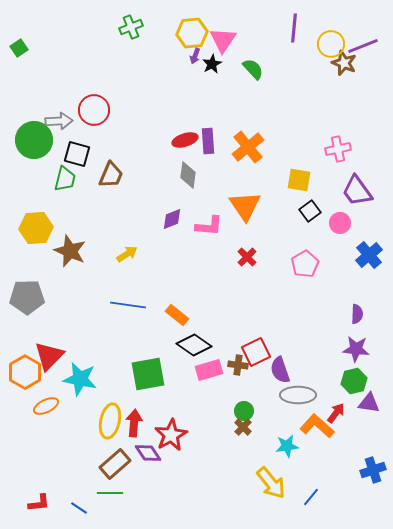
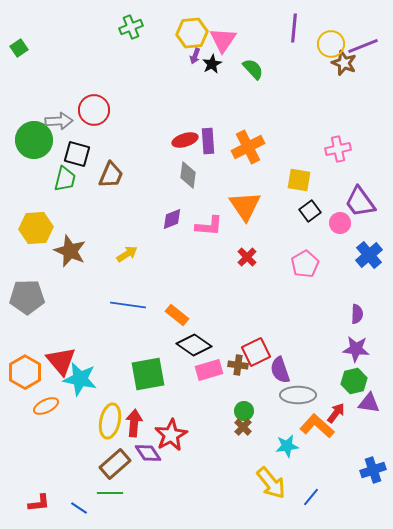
orange cross at (248, 147): rotated 12 degrees clockwise
purple trapezoid at (357, 191): moved 3 px right, 11 px down
red triangle at (49, 356): moved 12 px right, 5 px down; rotated 24 degrees counterclockwise
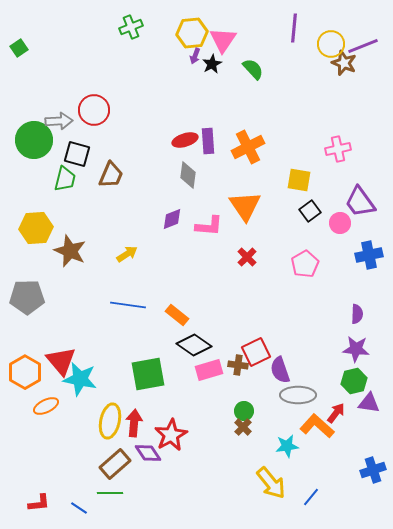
blue cross at (369, 255): rotated 28 degrees clockwise
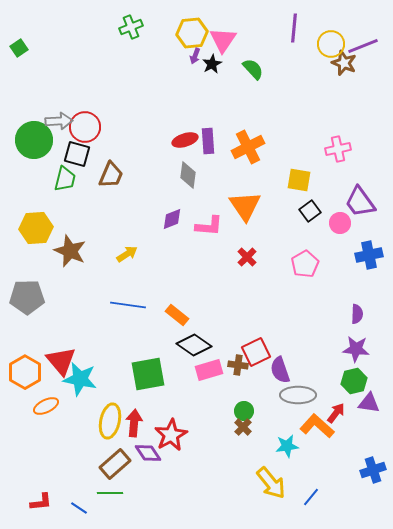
red circle at (94, 110): moved 9 px left, 17 px down
red L-shape at (39, 503): moved 2 px right, 1 px up
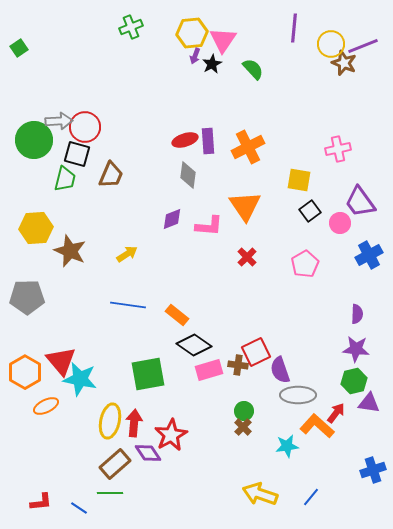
blue cross at (369, 255): rotated 16 degrees counterclockwise
yellow arrow at (271, 483): moved 11 px left, 11 px down; rotated 148 degrees clockwise
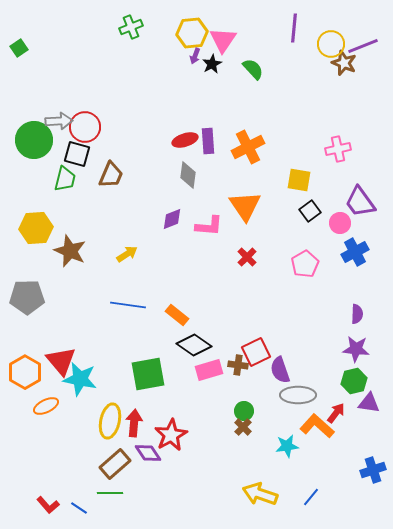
blue cross at (369, 255): moved 14 px left, 3 px up
red L-shape at (41, 502): moved 7 px right, 3 px down; rotated 55 degrees clockwise
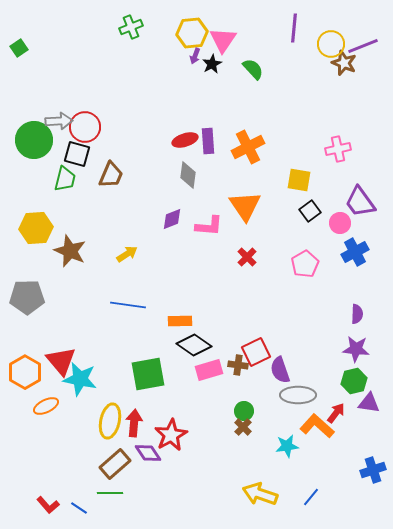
orange rectangle at (177, 315): moved 3 px right, 6 px down; rotated 40 degrees counterclockwise
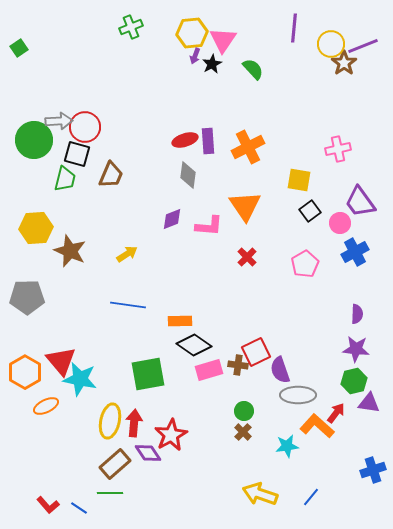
brown star at (344, 63): rotated 15 degrees clockwise
brown cross at (243, 427): moved 5 px down
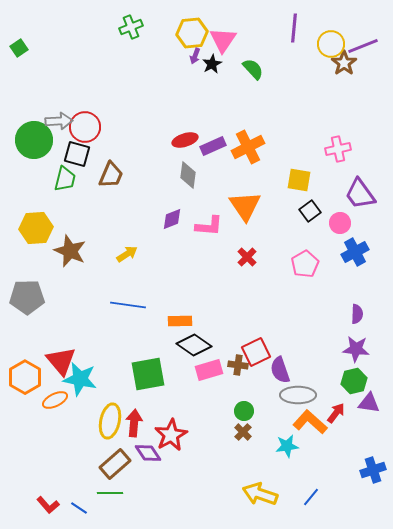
purple rectangle at (208, 141): moved 5 px right, 5 px down; rotated 70 degrees clockwise
purple trapezoid at (360, 202): moved 8 px up
orange hexagon at (25, 372): moved 5 px down
orange ellipse at (46, 406): moved 9 px right, 6 px up
orange L-shape at (317, 426): moved 7 px left, 4 px up
